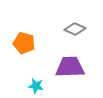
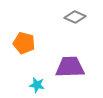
gray diamond: moved 12 px up
cyan star: moved 1 px right, 1 px up
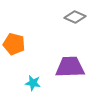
orange pentagon: moved 10 px left, 1 px down
cyan star: moved 4 px left, 2 px up
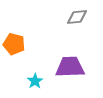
gray diamond: moved 2 px right; rotated 30 degrees counterclockwise
cyan star: moved 2 px right, 2 px up; rotated 28 degrees clockwise
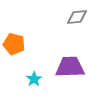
cyan star: moved 1 px left, 2 px up
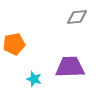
orange pentagon: rotated 25 degrees counterclockwise
cyan star: rotated 21 degrees counterclockwise
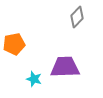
gray diamond: rotated 40 degrees counterclockwise
purple trapezoid: moved 5 px left
